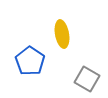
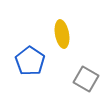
gray square: moved 1 px left
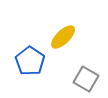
yellow ellipse: moved 1 px right, 3 px down; rotated 56 degrees clockwise
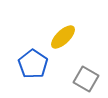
blue pentagon: moved 3 px right, 3 px down
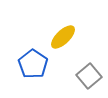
gray square: moved 3 px right, 3 px up; rotated 20 degrees clockwise
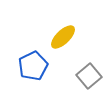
blue pentagon: moved 2 px down; rotated 12 degrees clockwise
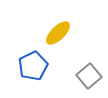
yellow ellipse: moved 5 px left, 4 px up
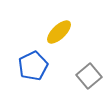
yellow ellipse: moved 1 px right, 1 px up
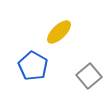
blue pentagon: rotated 16 degrees counterclockwise
